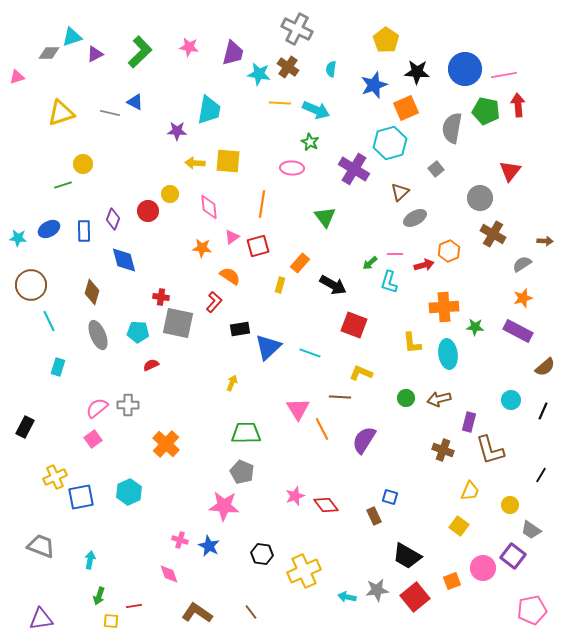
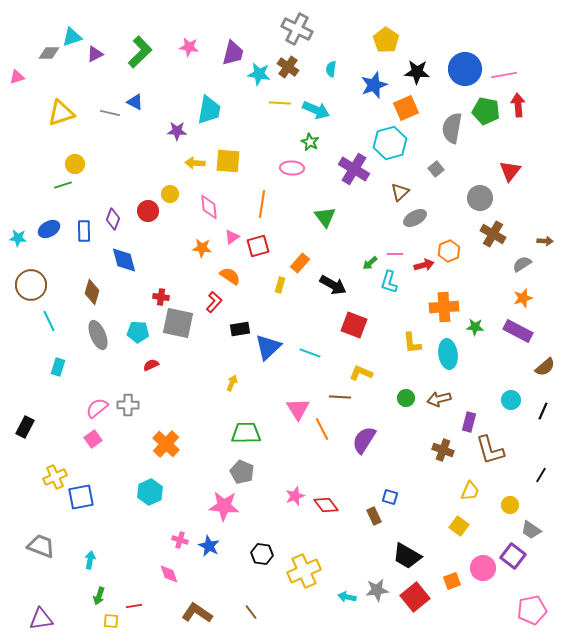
yellow circle at (83, 164): moved 8 px left
cyan hexagon at (129, 492): moved 21 px right
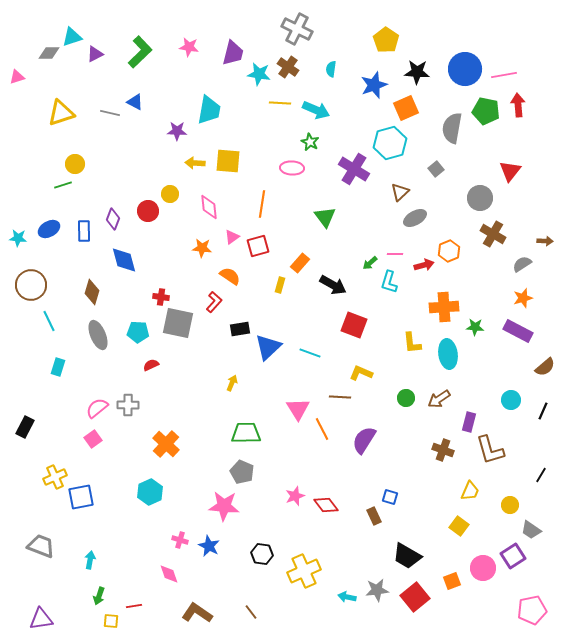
brown arrow at (439, 399): rotated 20 degrees counterclockwise
purple square at (513, 556): rotated 20 degrees clockwise
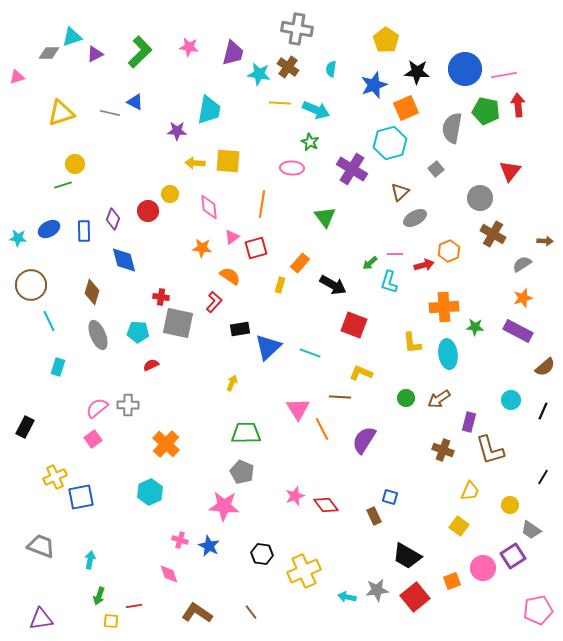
gray cross at (297, 29): rotated 16 degrees counterclockwise
purple cross at (354, 169): moved 2 px left
red square at (258, 246): moved 2 px left, 2 px down
black line at (541, 475): moved 2 px right, 2 px down
pink pentagon at (532, 610): moved 6 px right
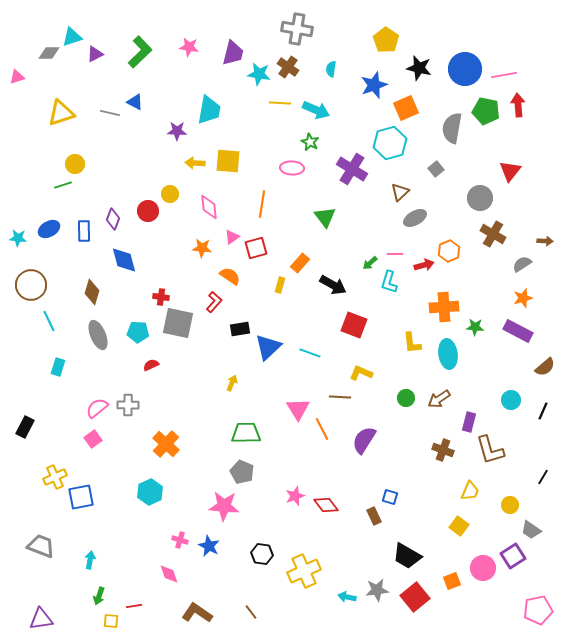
black star at (417, 72): moved 2 px right, 4 px up; rotated 10 degrees clockwise
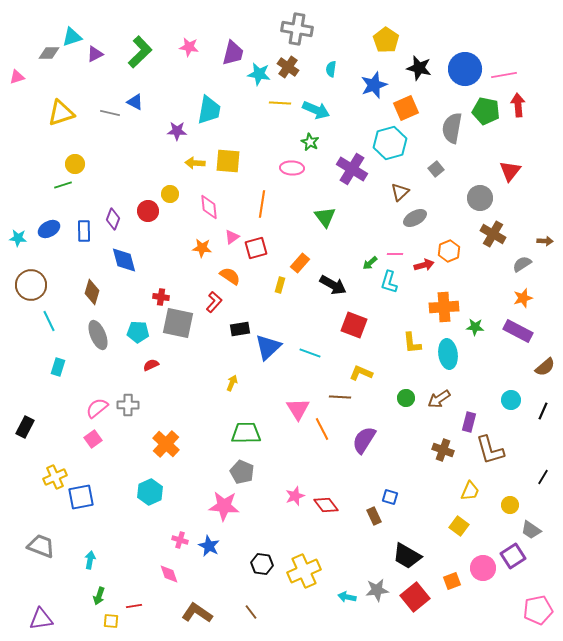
black hexagon at (262, 554): moved 10 px down
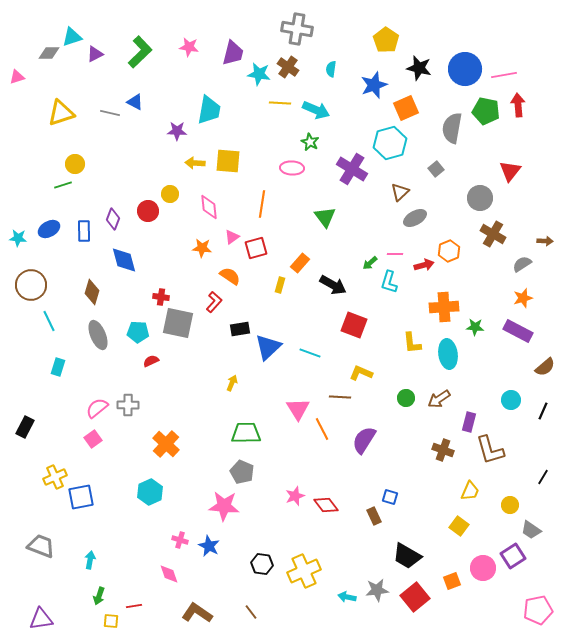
red semicircle at (151, 365): moved 4 px up
